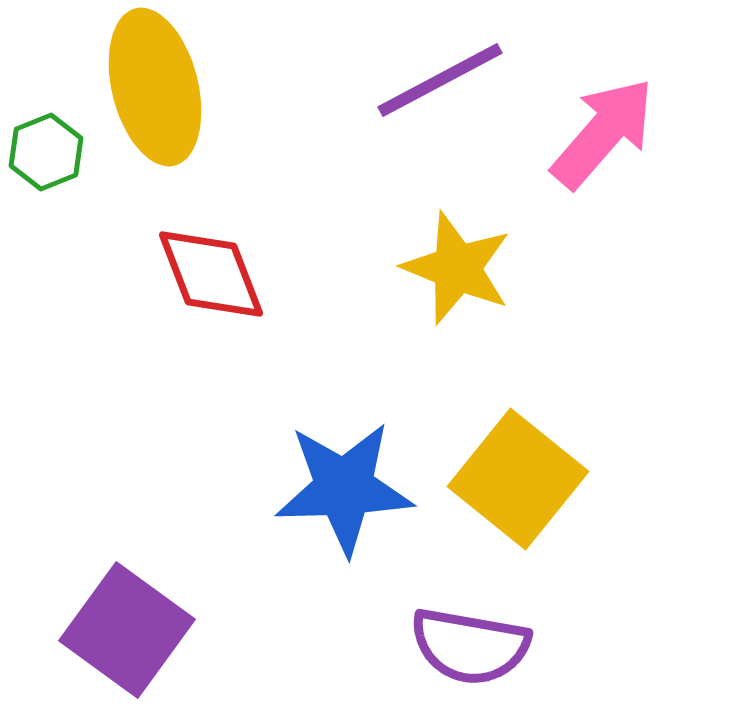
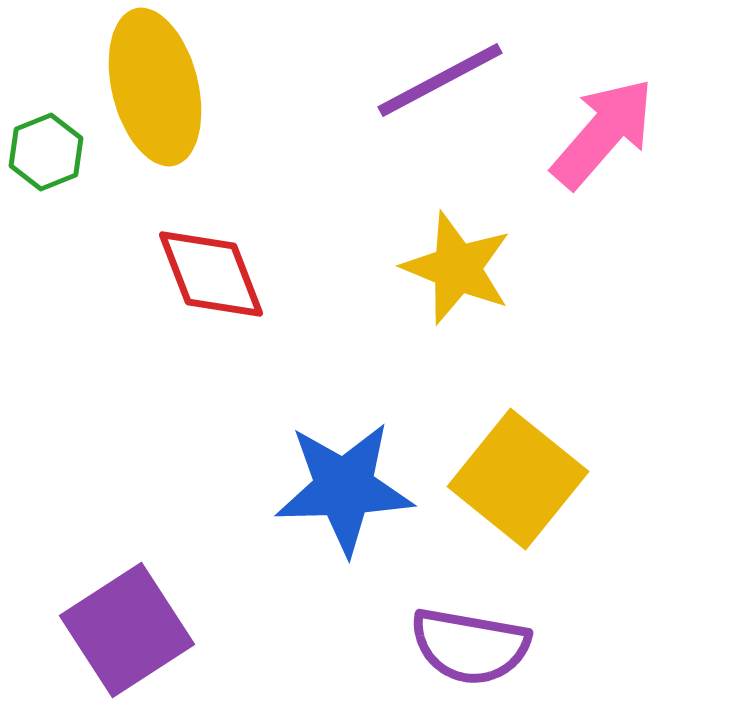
purple square: rotated 21 degrees clockwise
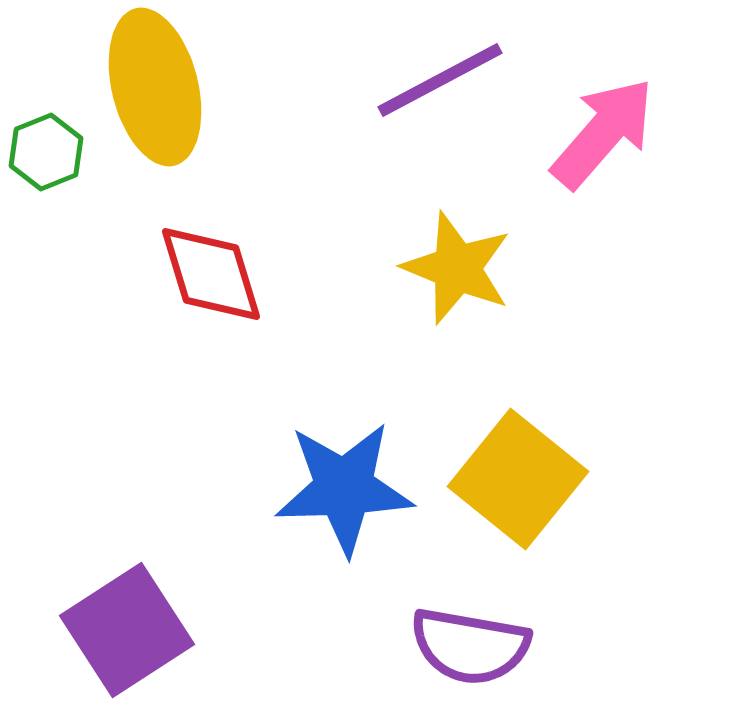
red diamond: rotated 4 degrees clockwise
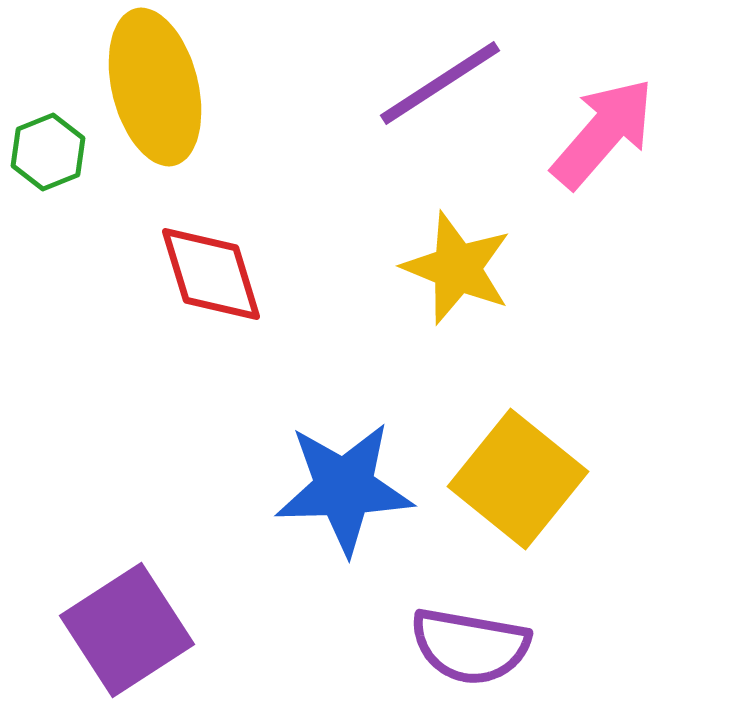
purple line: moved 3 px down; rotated 5 degrees counterclockwise
green hexagon: moved 2 px right
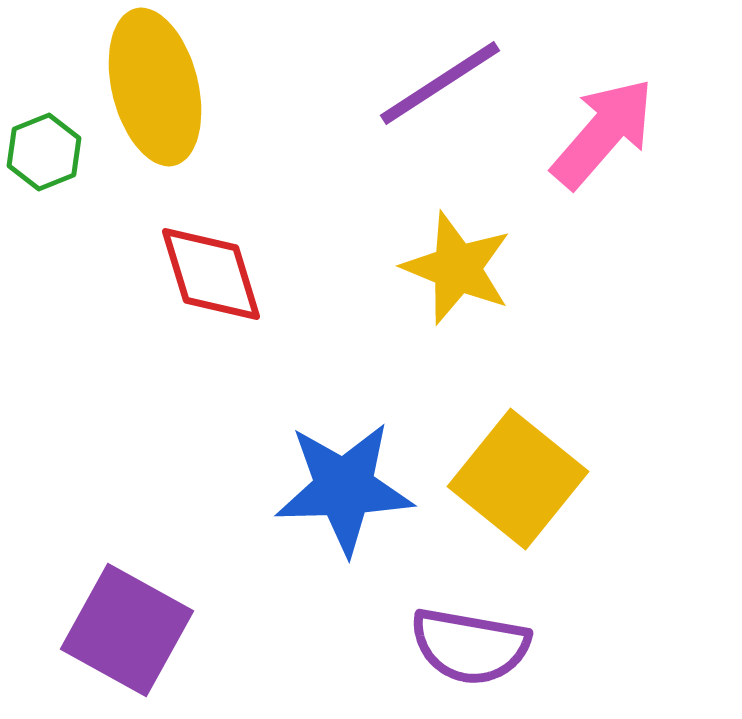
green hexagon: moved 4 px left
purple square: rotated 28 degrees counterclockwise
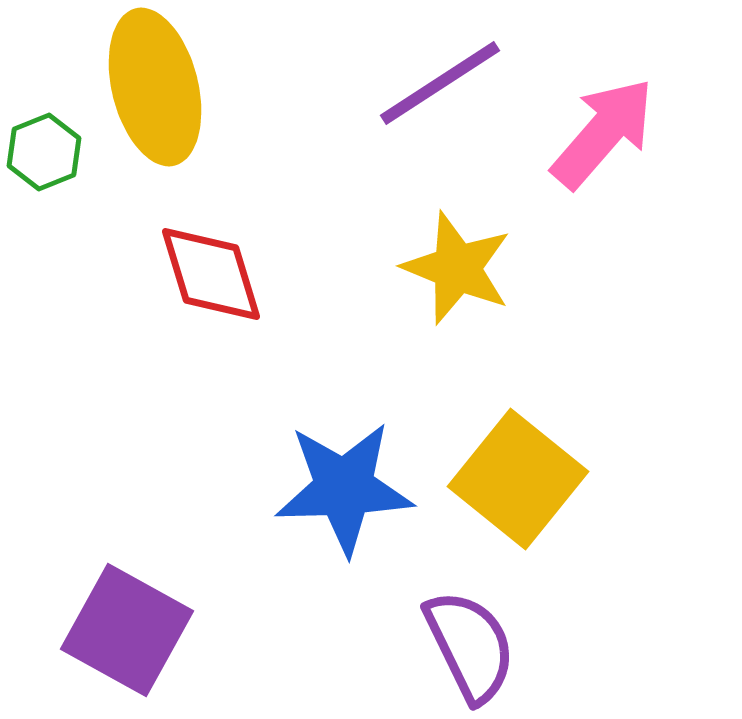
purple semicircle: rotated 126 degrees counterclockwise
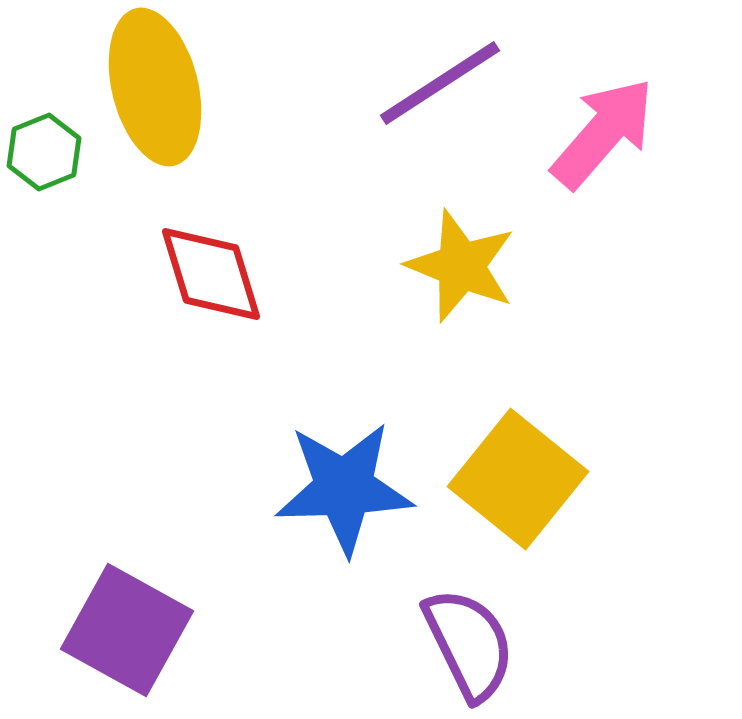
yellow star: moved 4 px right, 2 px up
purple semicircle: moved 1 px left, 2 px up
